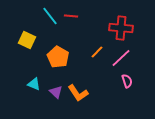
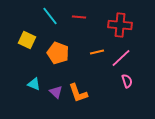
red line: moved 8 px right, 1 px down
red cross: moved 1 px left, 3 px up
orange line: rotated 32 degrees clockwise
orange pentagon: moved 4 px up; rotated 10 degrees counterclockwise
orange L-shape: rotated 15 degrees clockwise
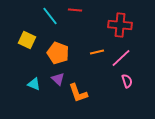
red line: moved 4 px left, 7 px up
purple triangle: moved 2 px right, 13 px up
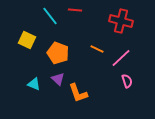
red cross: moved 1 px right, 4 px up; rotated 10 degrees clockwise
orange line: moved 3 px up; rotated 40 degrees clockwise
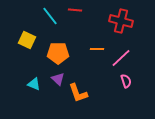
orange line: rotated 24 degrees counterclockwise
orange pentagon: rotated 20 degrees counterclockwise
pink semicircle: moved 1 px left
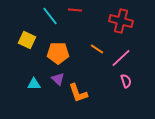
orange line: rotated 32 degrees clockwise
cyan triangle: rotated 24 degrees counterclockwise
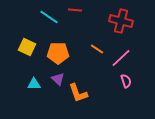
cyan line: moved 1 px left, 1 px down; rotated 18 degrees counterclockwise
yellow square: moved 7 px down
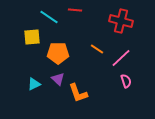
yellow square: moved 5 px right, 10 px up; rotated 30 degrees counterclockwise
cyan triangle: rotated 24 degrees counterclockwise
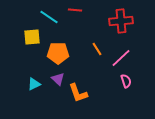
red cross: rotated 20 degrees counterclockwise
orange line: rotated 24 degrees clockwise
